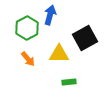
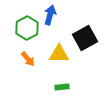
green rectangle: moved 7 px left, 5 px down
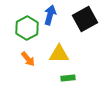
black square: moved 19 px up
green rectangle: moved 6 px right, 9 px up
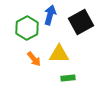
black square: moved 4 px left, 3 px down
orange arrow: moved 6 px right
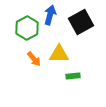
green rectangle: moved 5 px right, 2 px up
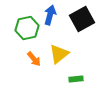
black square: moved 1 px right, 3 px up
green hexagon: rotated 15 degrees clockwise
yellow triangle: rotated 40 degrees counterclockwise
green rectangle: moved 3 px right, 3 px down
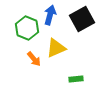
green hexagon: rotated 25 degrees counterclockwise
yellow triangle: moved 3 px left, 6 px up; rotated 15 degrees clockwise
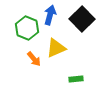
black square: rotated 15 degrees counterclockwise
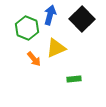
green rectangle: moved 2 px left
